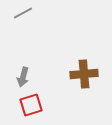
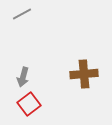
gray line: moved 1 px left, 1 px down
red square: moved 2 px left, 1 px up; rotated 20 degrees counterclockwise
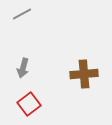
gray arrow: moved 9 px up
